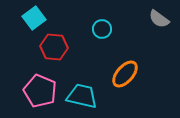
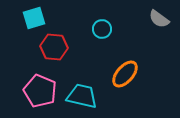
cyan square: rotated 20 degrees clockwise
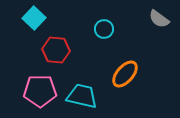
cyan square: rotated 30 degrees counterclockwise
cyan circle: moved 2 px right
red hexagon: moved 2 px right, 3 px down
pink pentagon: rotated 24 degrees counterclockwise
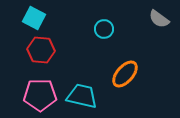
cyan square: rotated 15 degrees counterclockwise
red hexagon: moved 15 px left
pink pentagon: moved 4 px down
